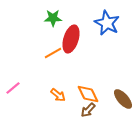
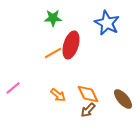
red ellipse: moved 6 px down
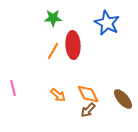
red ellipse: moved 2 px right; rotated 20 degrees counterclockwise
orange line: moved 2 px up; rotated 30 degrees counterclockwise
pink line: rotated 63 degrees counterclockwise
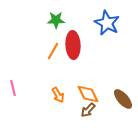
green star: moved 3 px right, 2 px down
orange arrow: rotated 21 degrees clockwise
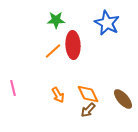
orange line: rotated 18 degrees clockwise
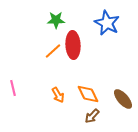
brown arrow: moved 4 px right, 6 px down
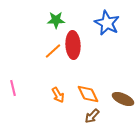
brown ellipse: rotated 25 degrees counterclockwise
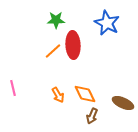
orange diamond: moved 3 px left
brown ellipse: moved 4 px down
brown arrow: rotated 21 degrees counterclockwise
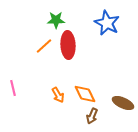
red ellipse: moved 5 px left
orange line: moved 9 px left, 5 px up
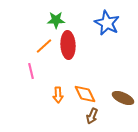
pink line: moved 18 px right, 17 px up
orange arrow: rotated 28 degrees clockwise
brown ellipse: moved 5 px up
